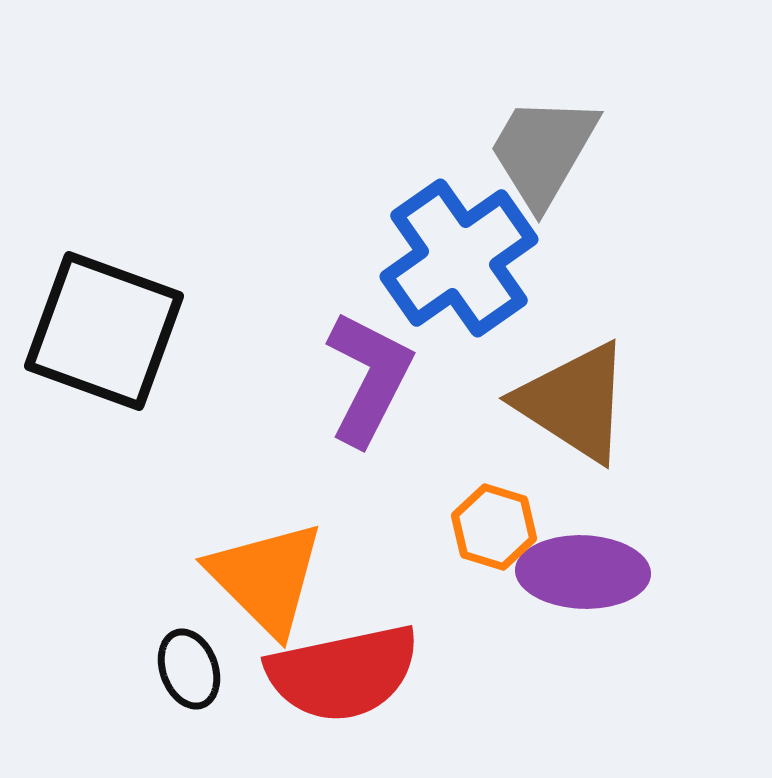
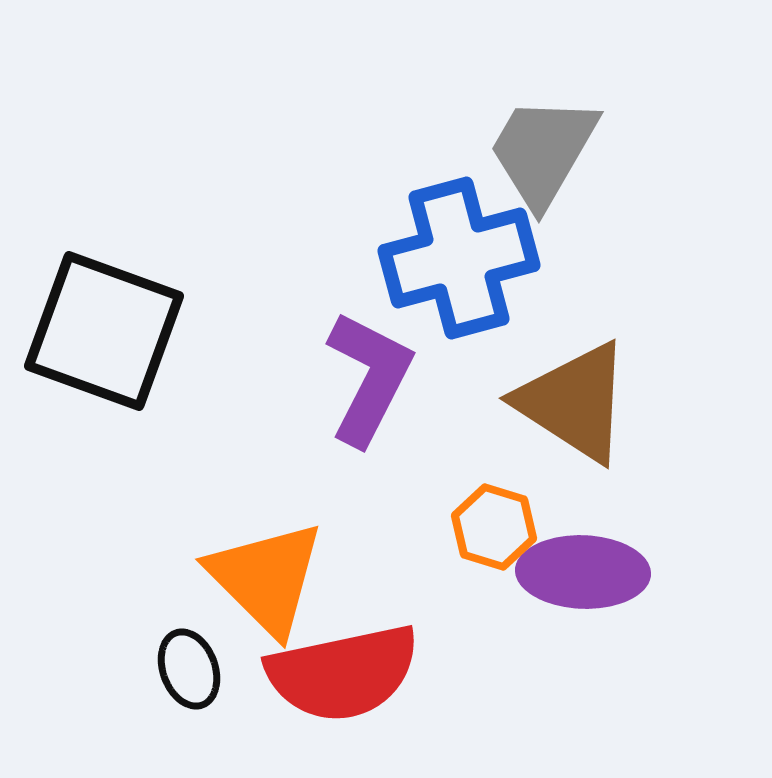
blue cross: rotated 20 degrees clockwise
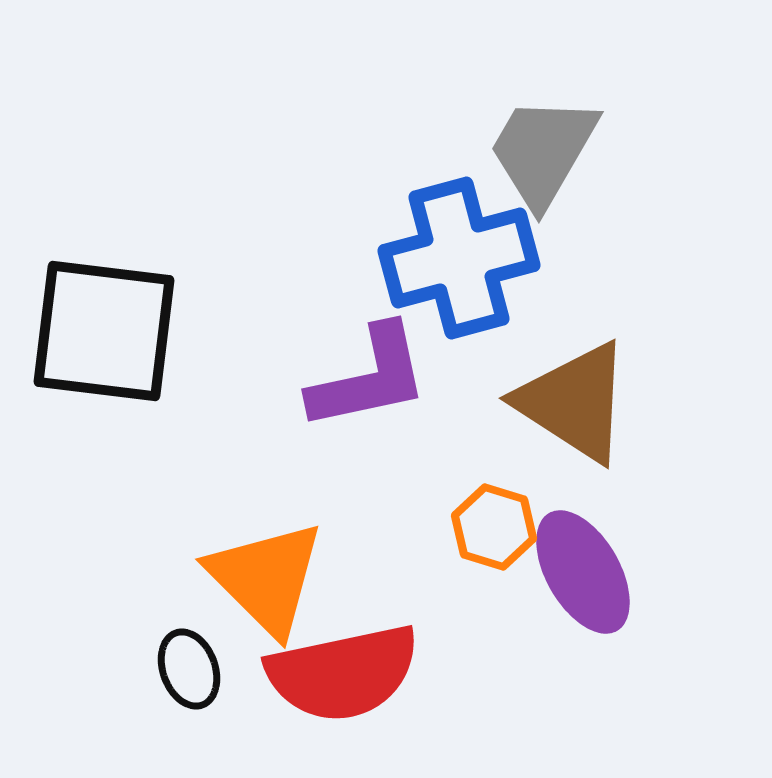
black square: rotated 13 degrees counterclockwise
purple L-shape: rotated 51 degrees clockwise
purple ellipse: rotated 58 degrees clockwise
